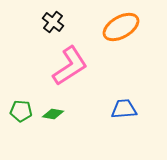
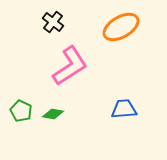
green pentagon: rotated 20 degrees clockwise
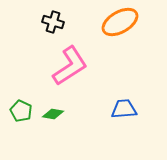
black cross: rotated 20 degrees counterclockwise
orange ellipse: moved 1 px left, 5 px up
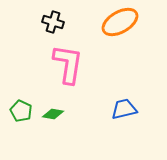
pink L-shape: moved 2 px left, 2 px up; rotated 48 degrees counterclockwise
blue trapezoid: rotated 8 degrees counterclockwise
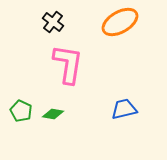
black cross: rotated 20 degrees clockwise
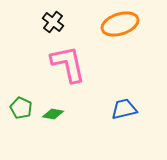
orange ellipse: moved 2 px down; rotated 12 degrees clockwise
pink L-shape: rotated 21 degrees counterclockwise
green pentagon: moved 3 px up
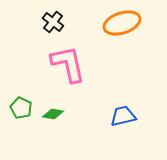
orange ellipse: moved 2 px right, 1 px up
blue trapezoid: moved 1 px left, 7 px down
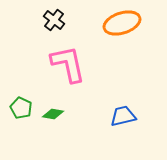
black cross: moved 1 px right, 2 px up
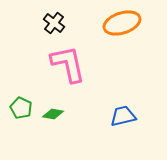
black cross: moved 3 px down
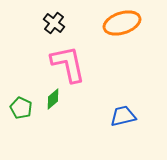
green diamond: moved 15 px up; rotated 50 degrees counterclockwise
